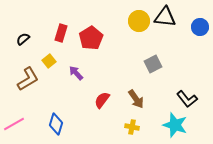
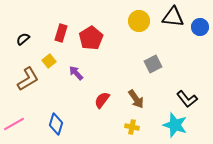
black triangle: moved 8 px right
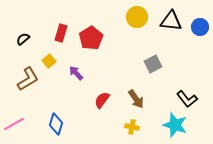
black triangle: moved 2 px left, 4 px down
yellow circle: moved 2 px left, 4 px up
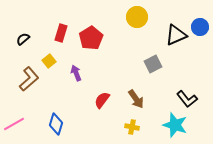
black triangle: moved 5 px right, 14 px down; rotated 30 degrees counterclockwise
purple arrow: rotated 21 degrees clockwise
brown L-shape: moved 1 px right; rotated 10 degrees counterclockwise
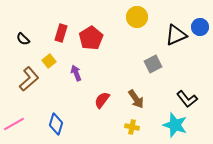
black semicircle: rotated 96 degrees counterclockwise
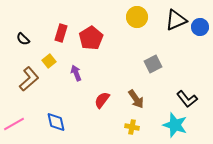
black triangle: moved 15 px up
blue diamond: moved 2 px up; rotated 30 degrees counterclockwise
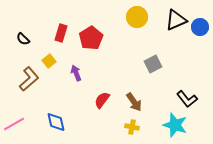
brown arrow: moved 2 px left, 3 px down
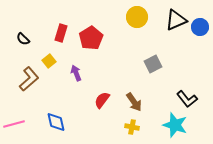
pink line: rotated 15 degrees clockwise
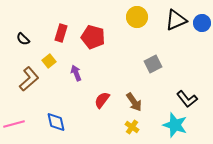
blue circle: moved 2 px right, 4 px up
red pentagon: moved 2 px right, 1 px up; rotated 25 degrees counterclockwise
yellow cross: rotated 24 degrees clockwise
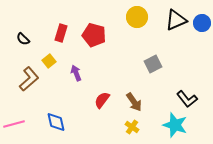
red pentagon: moved 1 px right, 2 px up
